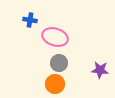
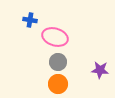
gray circle: moved 1 px left, 1 px up
orange circle: moved 3 px right
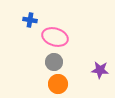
gray circle: moved 4 px left
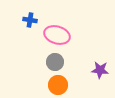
pink ellipse: moved 2 px right, 2 px up
gray circle: moved 1 px right
orange circle: moved 1 px down
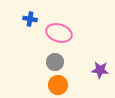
blue cross: moved 1 px up
pink ellipse: moved 2 px right, 2 px up
